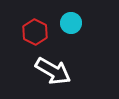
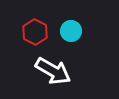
cyan circle: moved 8 px down
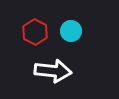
white arrow: rotated 24 degrees counterclockwise
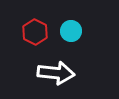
white arrow: moved 3 px right, 2 px down
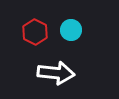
cyan circle: moved 1 px up
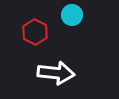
cyan circle: moved 1 px right, 15 px up
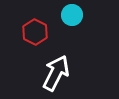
white arrow: rotated 69 degrees counterclockwise
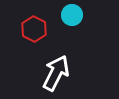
red hexagon: moved 1 px left, 3 px up
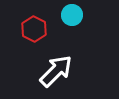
white arrow: moved 2 px up; rotated 18 degrees clockwise
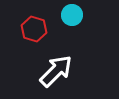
red hexagon: rotated 10 degrees counterclockwise
